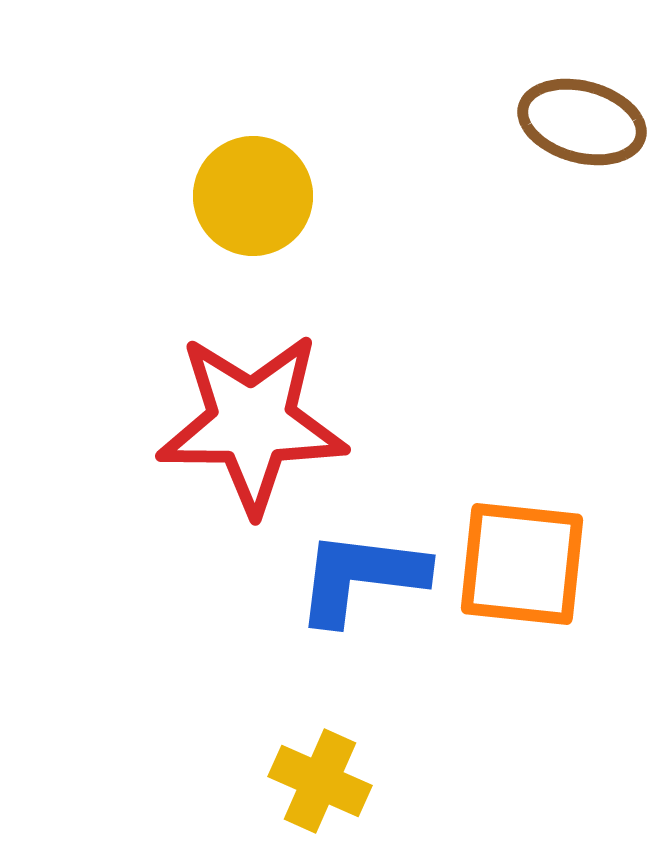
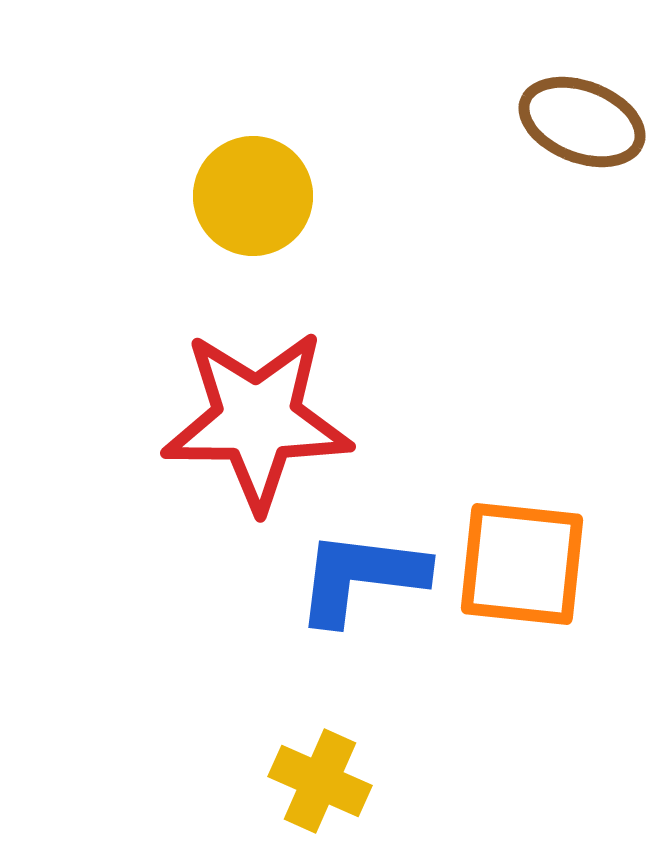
brown ellipse: rotated 6 degrees clockwise
red star: moved 5 px right, 3 px up
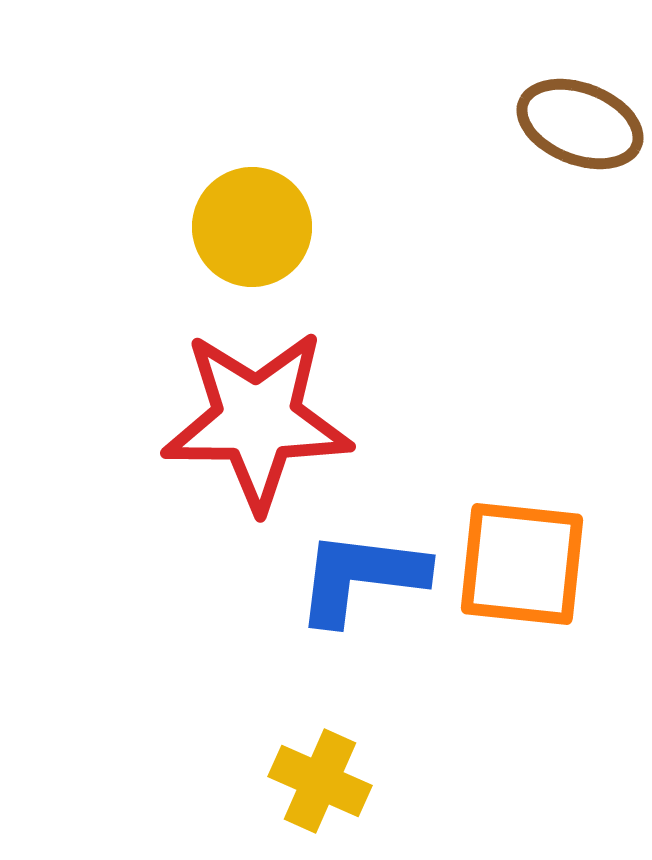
brown ellipse: moved 2 px left, 2 px down
yellow circle: moved 1 px left, 31 px down
